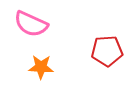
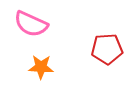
red pentagon: moved 2 px up
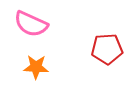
orange star: moved 5 px left
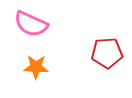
red pentagon: moved 4 px down
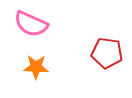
red pentagon: rotated 12 degrees clockwise
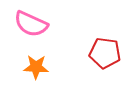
red pentagon: moved 2 px left
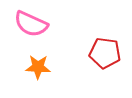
orange star: moved 2 px right
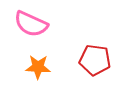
red pentagon: moved 10 px left, 7 px down
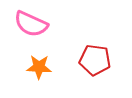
orange star: moved 1 px right
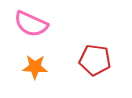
orange star: moved 4 px left
